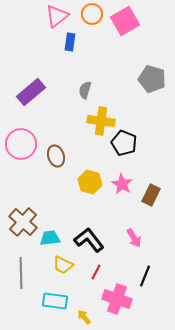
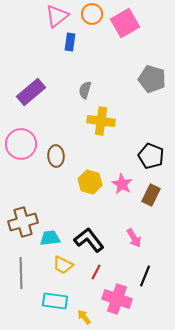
pink square: moved 2 px down
black pentagon: moved 27 px right, 13 px down
brown ellipse: rotated 15 degrees clockwise
brown cross: rotated 32 degrees clockwise
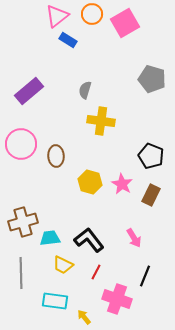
blue rectangle: moved 2 px left, 2 px up; rotated 66 degrees counterclockwise
purple rectangle: moved 2 px left, 1 px up
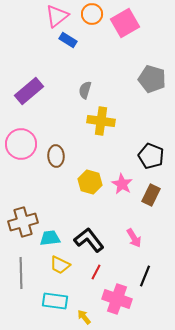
yellow trapezoid: moved 3 px left
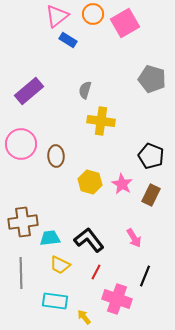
orange circle: moved 1 px right
brown cross: rotated 8 degrees clockwise
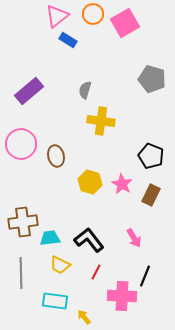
brown ellipse: rotated 10 degrees counterclockwise
pink cross: moved 5 px right, 3 px up; rotated 16 degrees counterclockwise
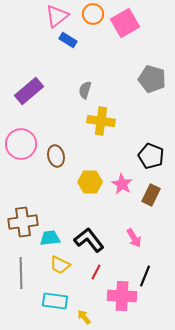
yellow hexagon: rotated 15 degrees counterclockwise
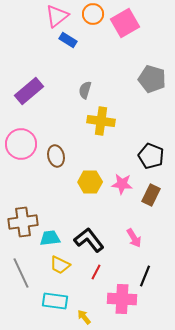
pink star: rotated 25 degrees counterclockwise
gray line: rotated 24 degrees counterclockwise
pink cross: moved 3 px down
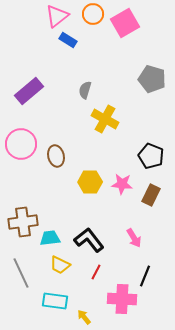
yellow cross: moved 4 px right, 2 px up; rotated 20 degrees clockwise
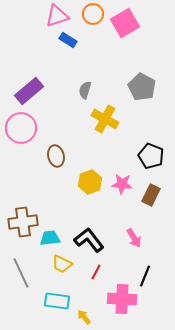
pink triangle: rotated 20 degrees clockwise
gray pentagon: moved 10 px left, 8 px down; rotated 12 degrees clockwise
pink circle: moved 16 px up
yellow hexagon: rotated 20 degrees counterclockwise
yellow trapezoid: moved 2 px right, 1 px up
cyan rectangle: moved 2 px right
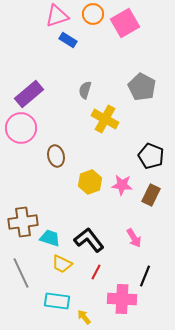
purple rectangle: moved 3 px down
pink star: moved 1 px down
cyan trapezoid: rotated 25 degrees clockwise
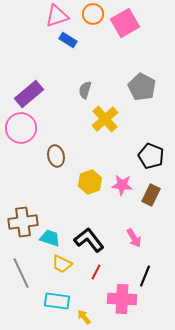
yellow cross: rotated 20 degrees clockwise
